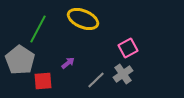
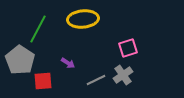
yellow ellipse: rotated 28 degrees counterclockwise
pink square: rotated 12 degrees clockwise
purple arrow: rotated 72 degrees clockwise
gray cross: moved 1 px down
gray line: rotated 18 degrees clockwise
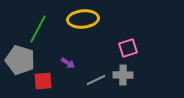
gray pentagon: rotated 16 degrees counterclockwise
gray cross: rotated 36 degrees clockwise
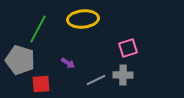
red square: moved 2 px left, 3 px down
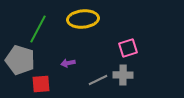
purple arrow: rotated 136 degrees clockwise
gray line: moved 2 px right
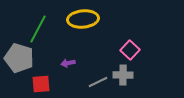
pink square: moved 2 px right, 2 px down; rotated 30 degrees counterclockwise
gray pentagon: moved 1 px left, 2 px up
gray line: moved 2 px down
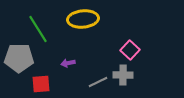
green line: rotated 60 degrees counterclockwise
gray pentagon: rotated 16 degrees counterclockwise
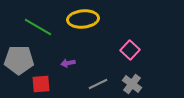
green line: moved 2 px up; rotated 28 degrees counterclockwise
gray pentagon: moved 2 px down
gray cross: moved 9 px right, 9 px down; rotated 36 degrees clockwise
gray line: moved 2 px down
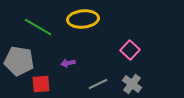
gray pentagon: moved 1 px down; rotated 8 degrees clockwise
